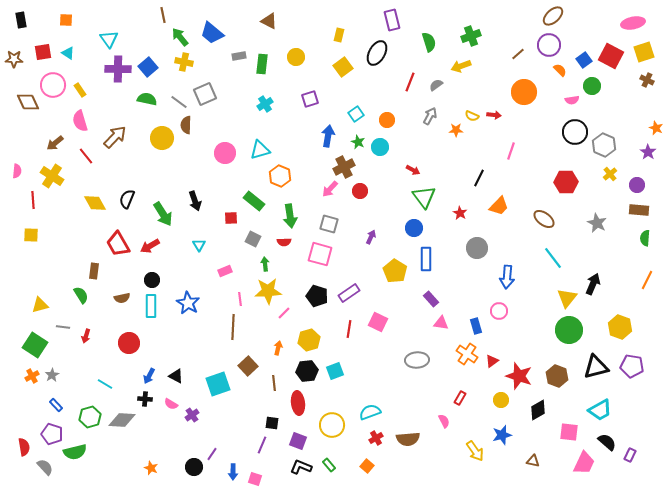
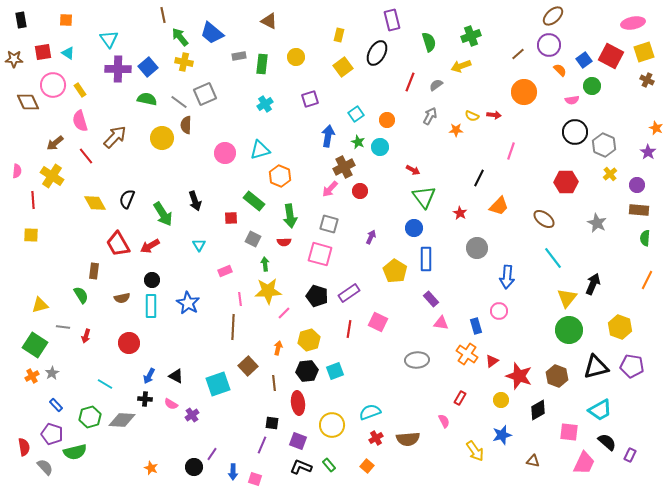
gray star at (52, 375): moved 2 px up
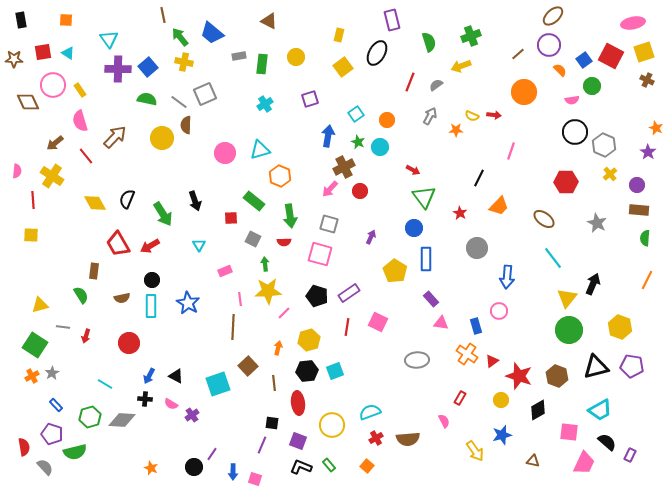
red line at (349, 329): moved 2 px left, 2 px up
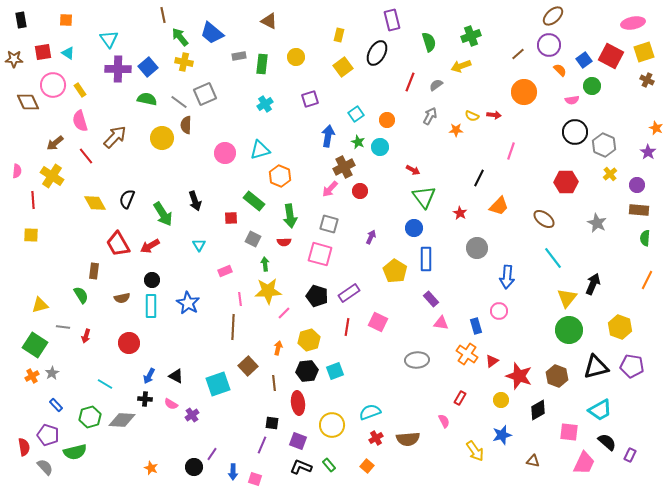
purple pentagon at (52, 434): moved 4 px left, 1 px down
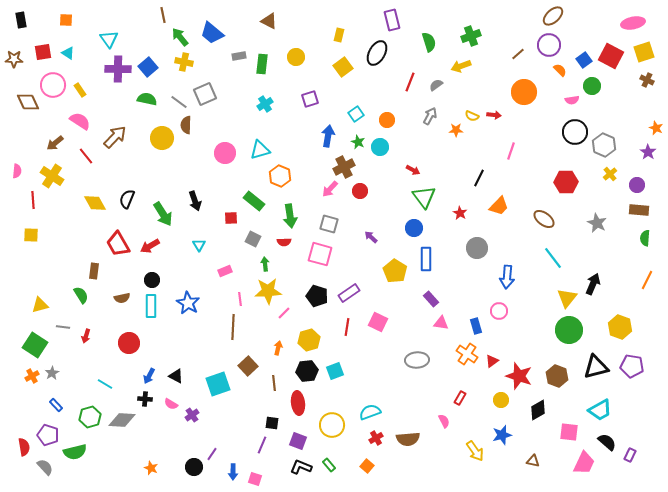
pink semicircle at (80, 121): rotated 140 degrees clockwise
purple arrow at (371, 237): rotated 72 degrees counterclockwise
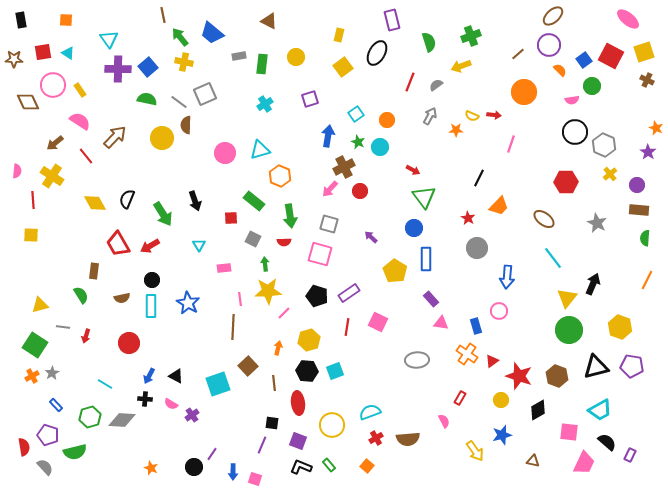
pink ellipse at (633, 23): moved 5 px left, 4 px up; rotated 50 degrees clockwise
pink line at (511, 151): moved 7 px up
red star at (460, 213): moved 8 px right, 5 px down
pink rectangle at (225, 271): moved 1 px left, 3 px up; rotated 16 degrees clockwise
black hexagon at (307, 371): rotated 10 degrees clockwise
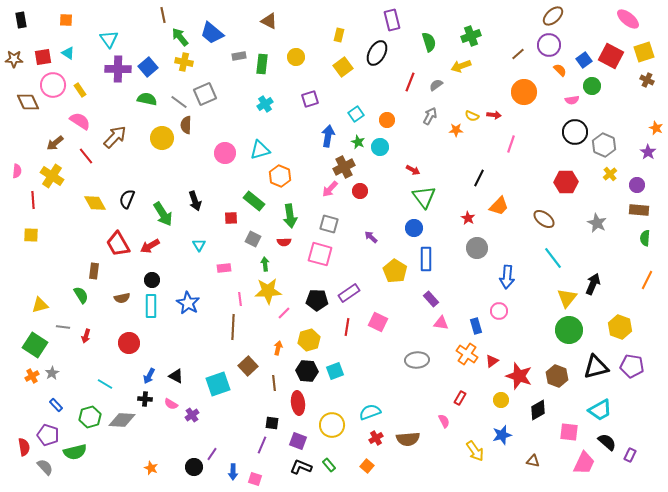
red square at (43, 52): moved 5 px down
black pentagon at (317, 296): moved 4 px down; rotated 15 degrees counterclockwise
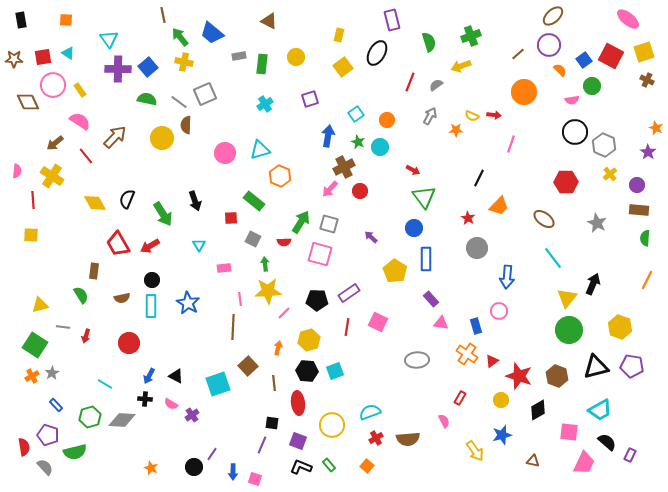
green arrow at (290, 216): moved 11 px right, 6 px down; rotated 140 degrees counterclockwise
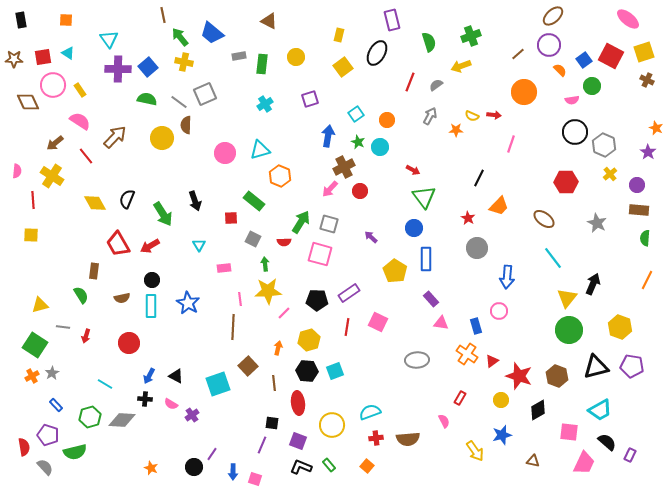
red cross at (376, 438): rotated 24 degrees clockwise
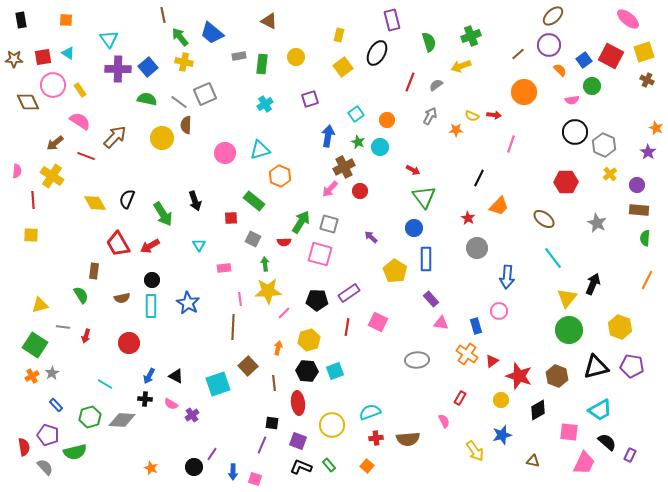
red line at (86, 156): rotated 30 degrees counterclockwise
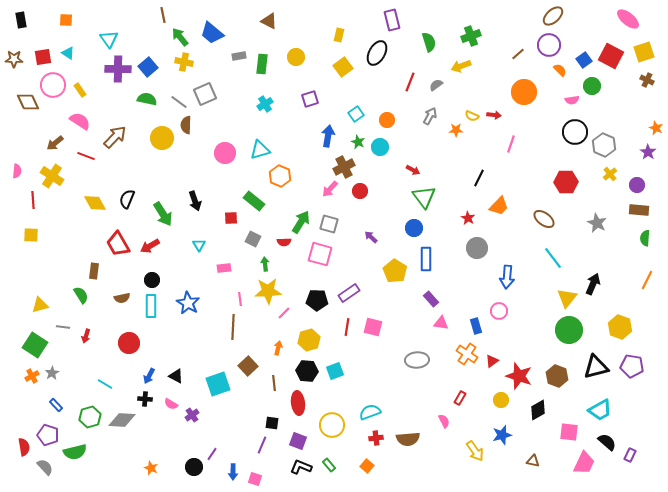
pink square at (378, 322): moved 5 px left, 5 px down; rotated 12 degrees counterclockwise
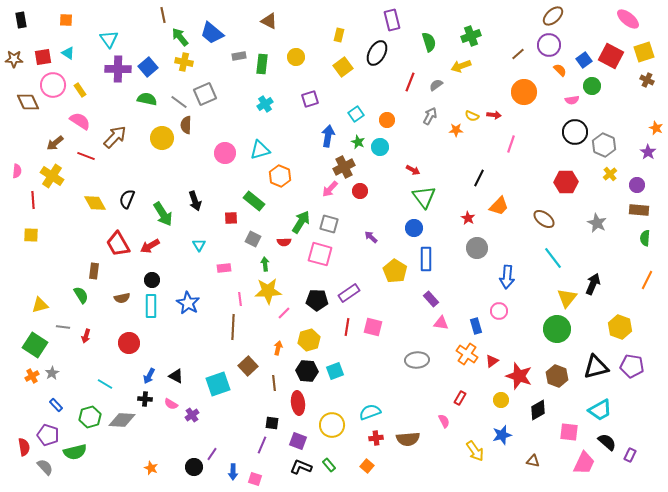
green circle at (569, 330): moved 12 px left, 1 px up
